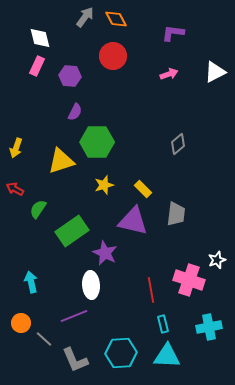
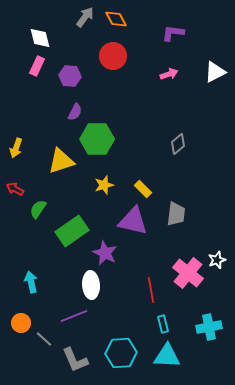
green hexagon: moved 3 px up
pink cross: moved 1 px left, 7 px up; rotated 20 degrees clockwise
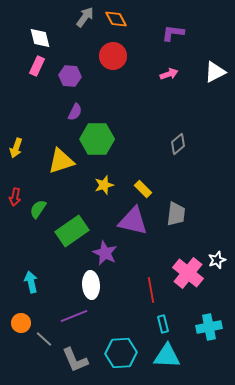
red arrow: moved 8 px down; rotated 108 degrees counterclockwise
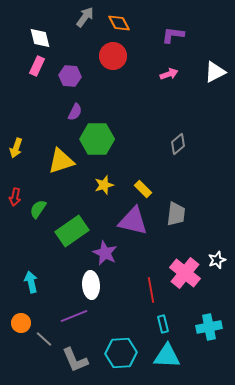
orange diamond: moved 3 px right, 4 px down
purple L-shape: moved 2 px down
pink cross: moved 3 px left
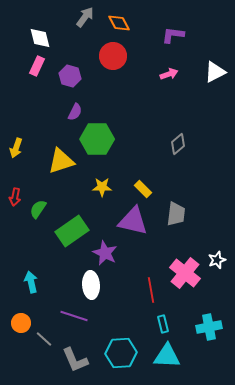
purple hexagon: rotated 10 degrees clockwise
yellow star: moved 2 px left, 2 px down; rotated 18 degrees clockwise
purple line: rotated 40 degrees clockwise
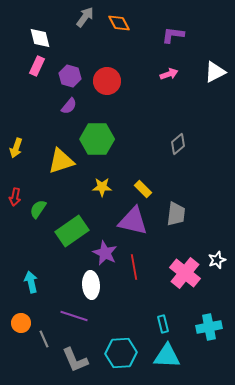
red circle: moved 6 px left, 25 px down
purple semicircle: moved 6 px left, 6 px up; rotated 12 degrees clockwise
red line: moved 17 px left, 23 px up
gray line: rotated 24 degrees clockwise
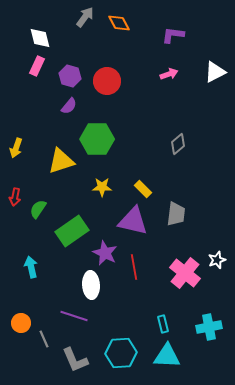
cyan arrow: moved 15 px up
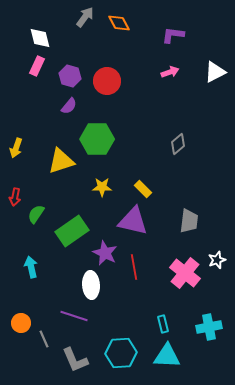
pink arrow: moved 1 px right, 2 px up
green semicircle: moved 2 px left, 5 px down
gray trapezoid: moved 13 px right, 7 px down
